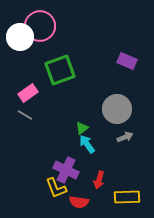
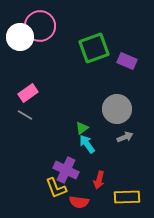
green square: moved 34 px right, 22 px up
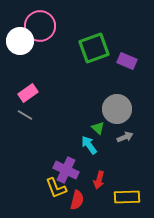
white circle: moved 4 px down
green triangle: moved 16 px right; rotated 40 degrees counterclockwise
cyan arrow: moved 2 px right, 1 px down
red semicircle: moved 2 px left, 2 px up; rotated 84 degrees counterclockwise
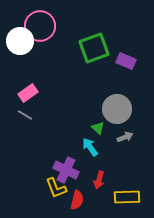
purple rectangle: moved 1 px left
cyan arrow: moved 1 px right, 2 px down
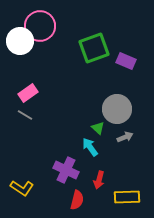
yellow L-shape: moved 34 px left; rotated 35 degrees counterclockwise
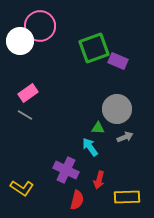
purple rectangle: moved 8 px left
green triangle: rotated 40 degrees counterclockwise
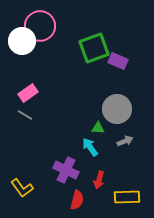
white circle: moved 2 px right
gray arrow: moved 4 px down
yellow L-shape: rotated 20 degrees clockwise
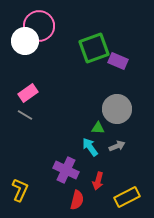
pink circle: moved 1 px left
white circle: moved 3 px right
gray arrow: moved 8 px left, 5 px down
red arrow: moved 1 px left, 1 px down
yellow L-shape: moved 2 px left, 2 px down; rotated 120 degrees counterclockwise
yellow rectangle: rotated 25 degrees counterclockwise
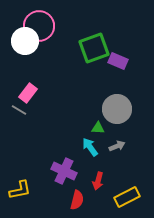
pink rectangle: rotated 18 degrees counterclockwise
gray line: moved 6 px left, 5 px up
purple cross: moved 2 px left, 1 px down
yellow L-shape: rotated 55 degrees clockwise
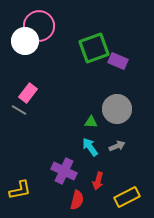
green triangle: moved 7 px left, 6 px up
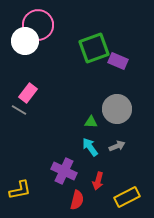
pink circle: moved 1 px left, 1 px up
